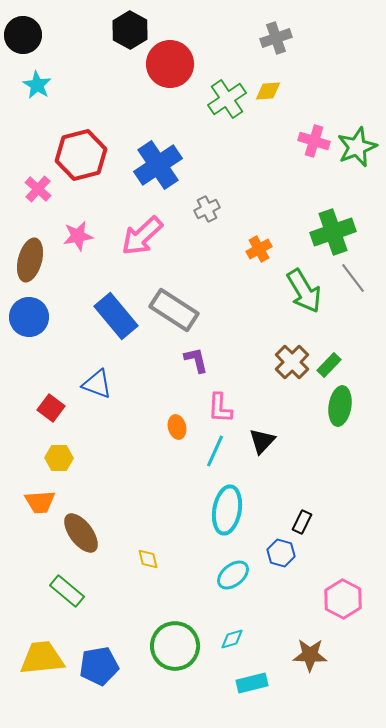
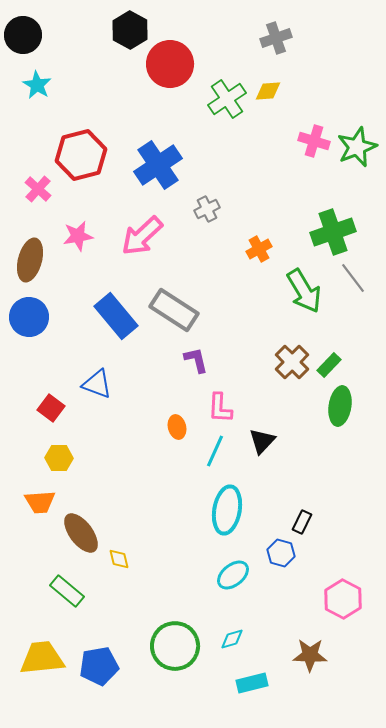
yellow diamond at (148, 559): moved 29 px left
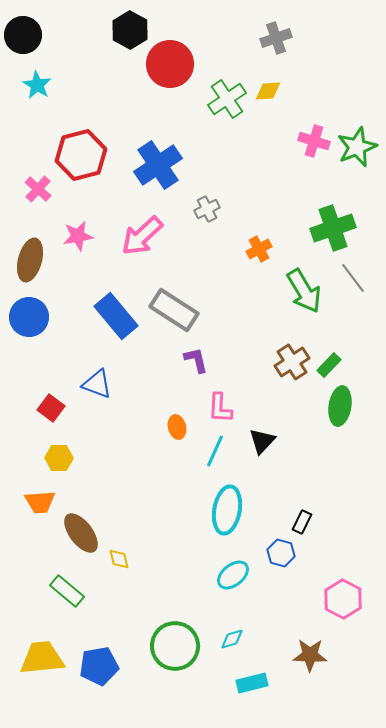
green cross at (333, 232): moved 4 px up
brown cross at (292, 362): rotated 12 degrees clockwise
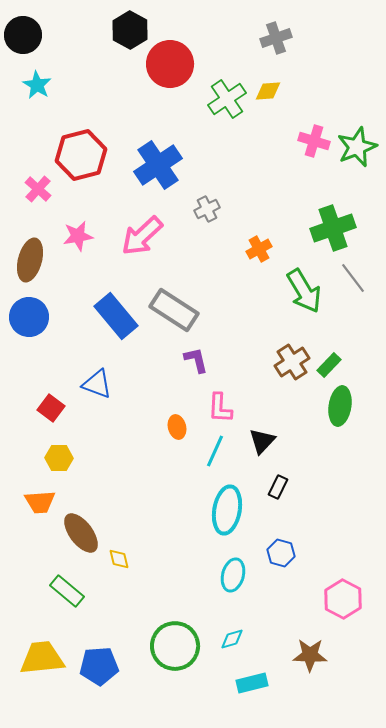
black rectangle at (302, 522): moved 24 px left, 35 px up
cyan ellipse at (233, 575): rotated 36 degrees counterclockwise
blue pentagon at (99, 666): rotated 6 degrees clockwise
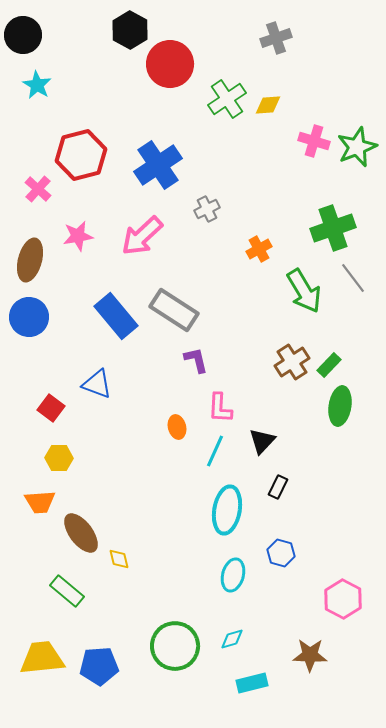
yellow diamond at (268, 91): moved 14 px down
